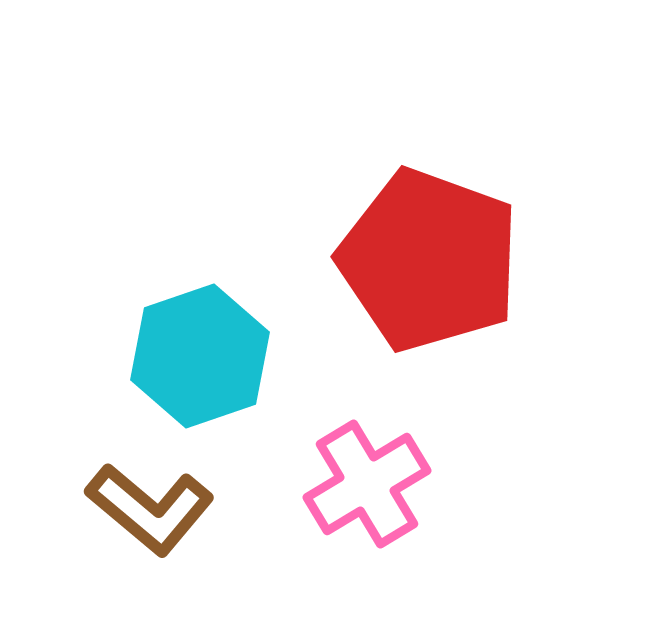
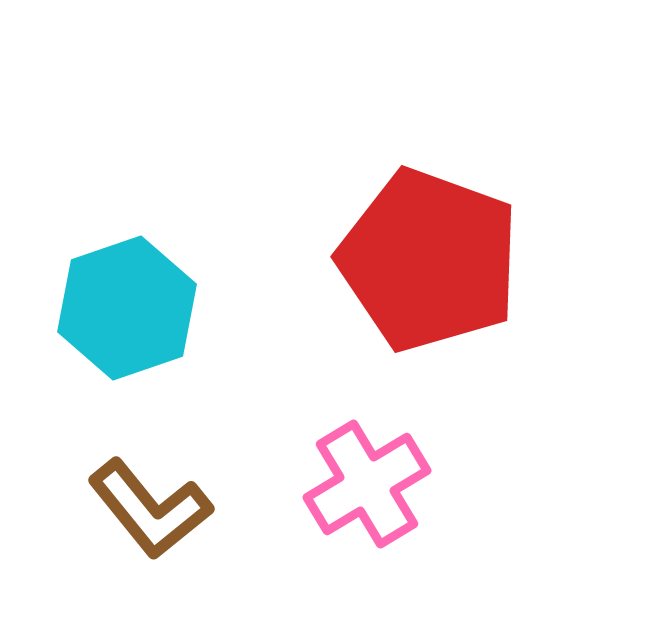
cyan hexagon: moved 73 px left, 48 px up
brown L-shape: rotated 11 degrees clockwise
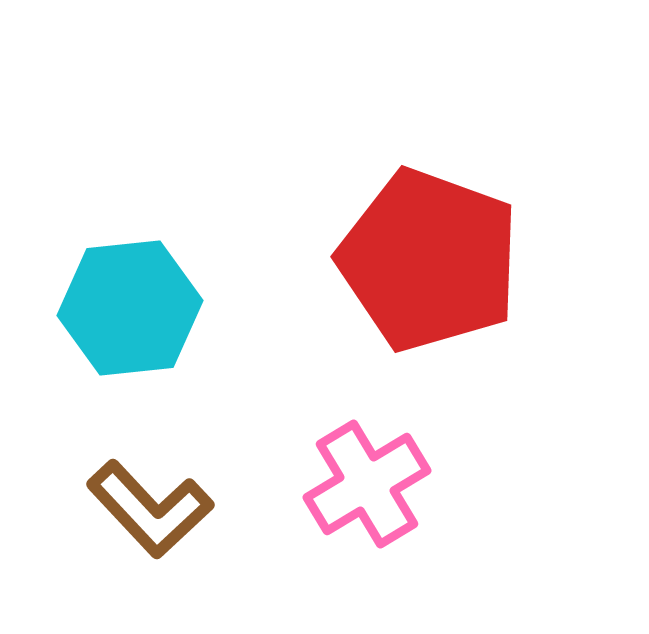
cyan hexagon: moved 3 px right; rotated 13 degrees clockwise
brown L-shape: rotated 4 degrees counterclockwise
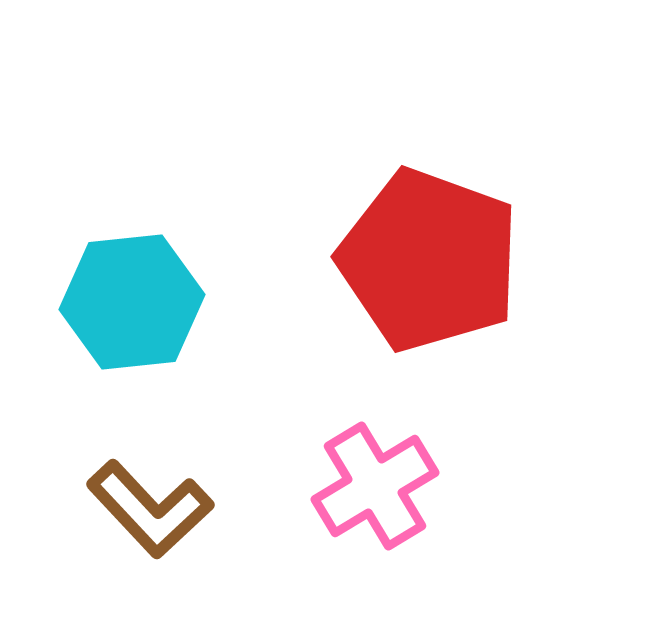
cyan hexagon: moved 2 px right, 6 px up
pink cross: moved 8 px right, 2 px down
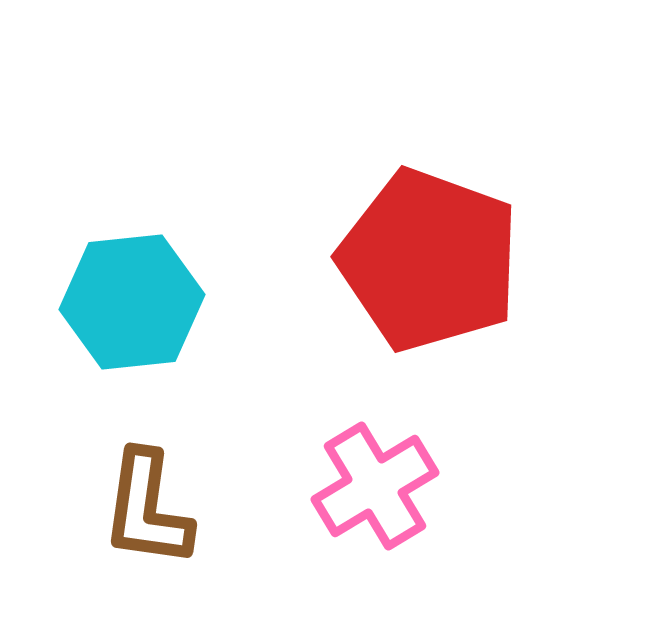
brown L-shape: moved 3 px left; rotated 51 degrees clockwise
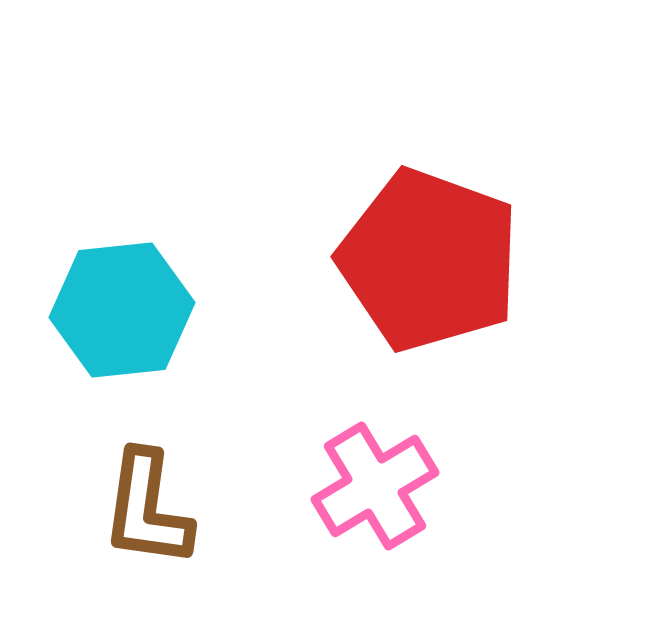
cyan hexagon: moved 10 px left, 8 px down
